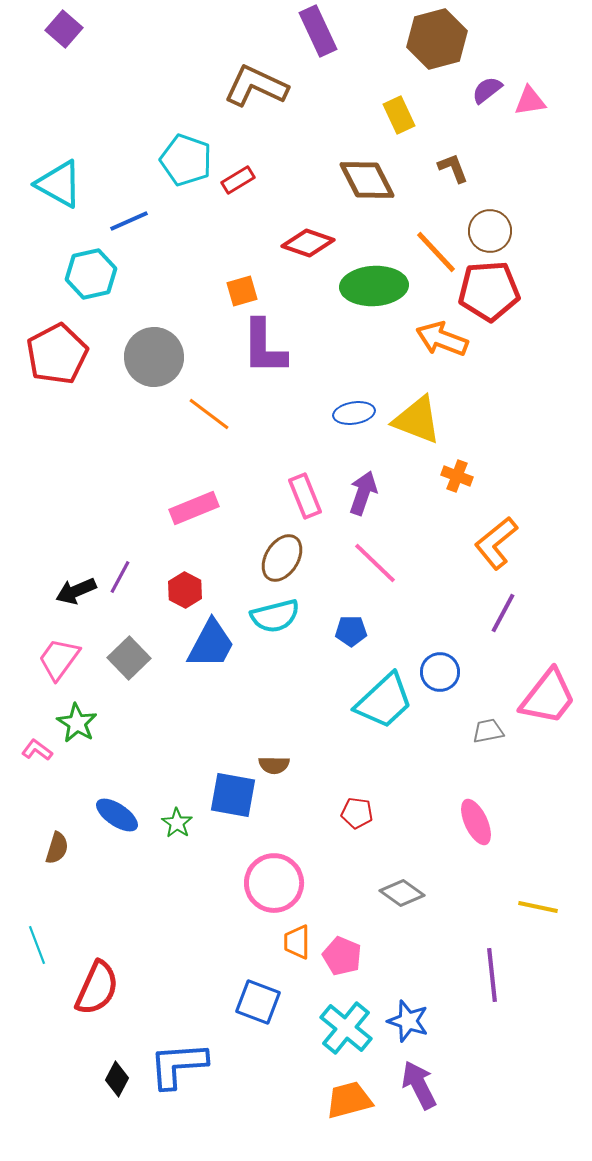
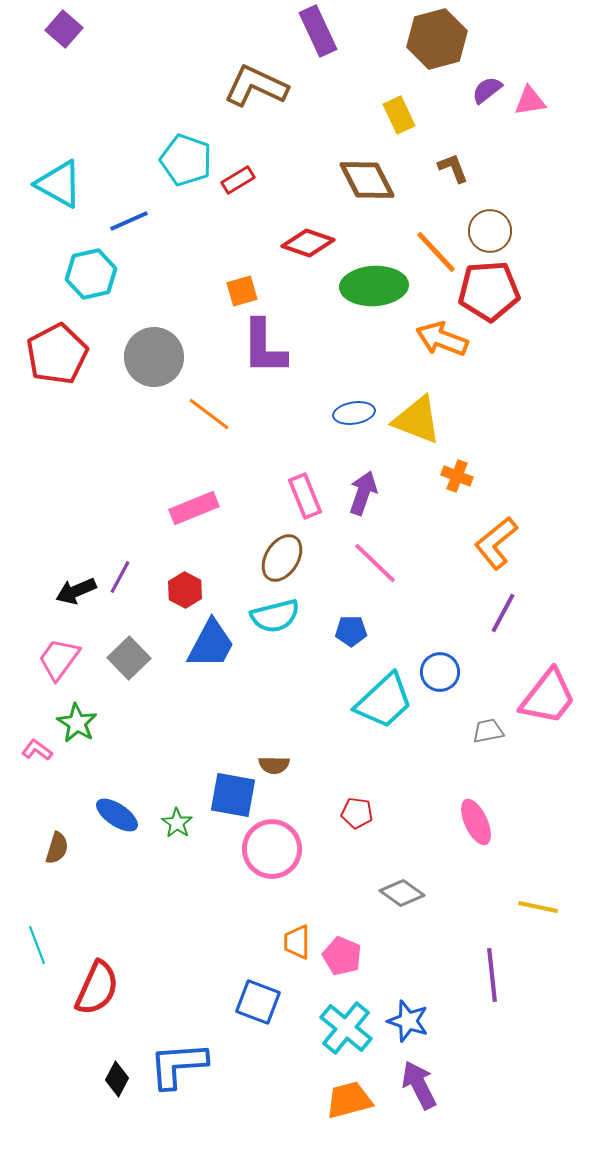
pink circle at (274, 883): moved 2 px left, 34 px up
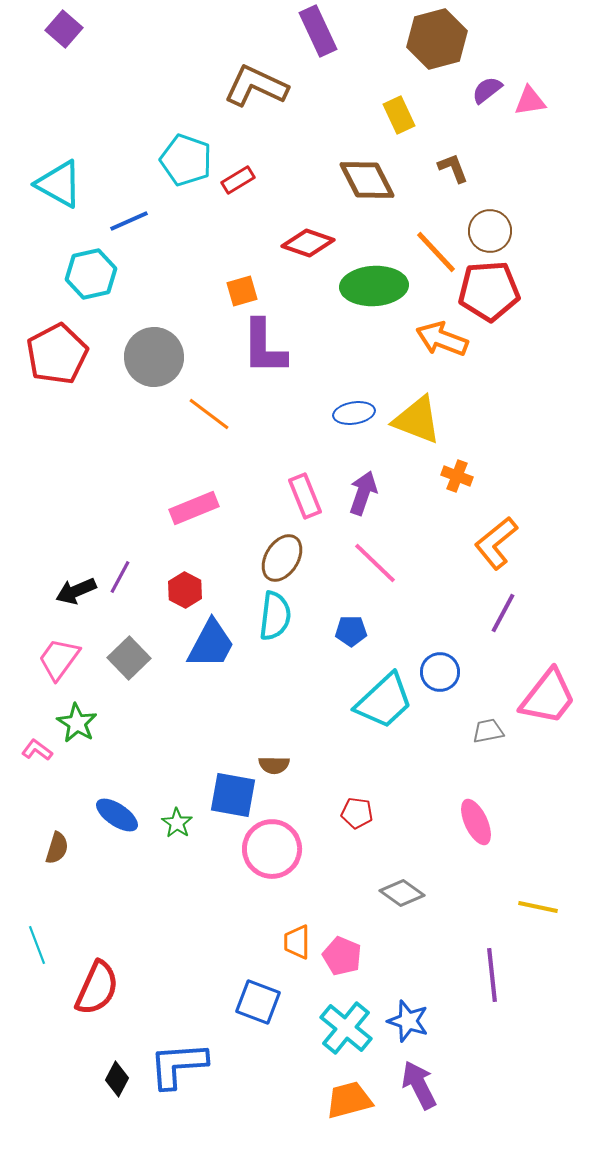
cyan semicircle at (275, 616): rotated 69 degrees counterclockwise
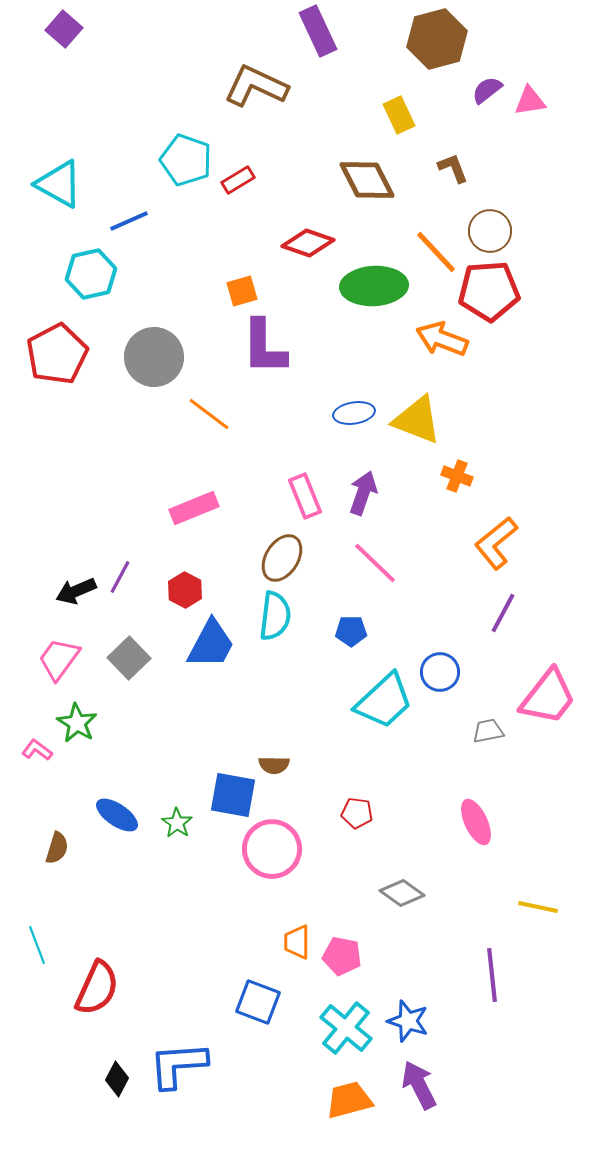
pink pentagon at (342, 956): rotated 12 degrees counterclockwise
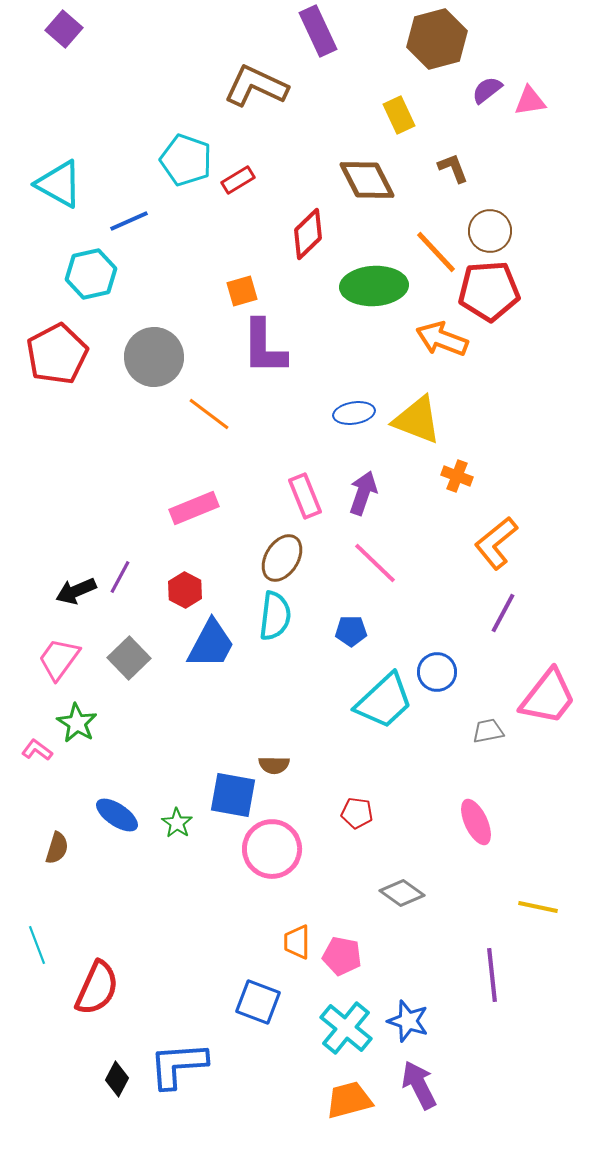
red diamond at (308, 243): moved 9 px up; rotated 63 degrees counterclockwise
blue circle at (440, 672): moved 3 px left
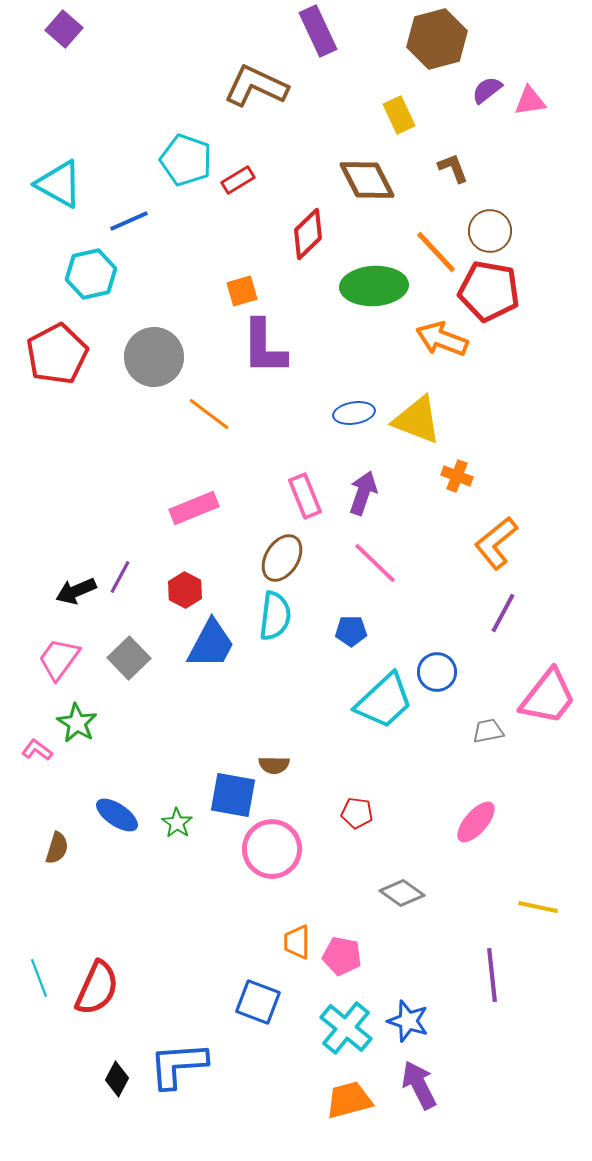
red pentagon at (489, 291): rotated 14 degrees clockwise
pink ellipse at (476, 822): rotated 66 degrees clockwise
cyan line at (37, 945): moved 2 px right, 33 px down
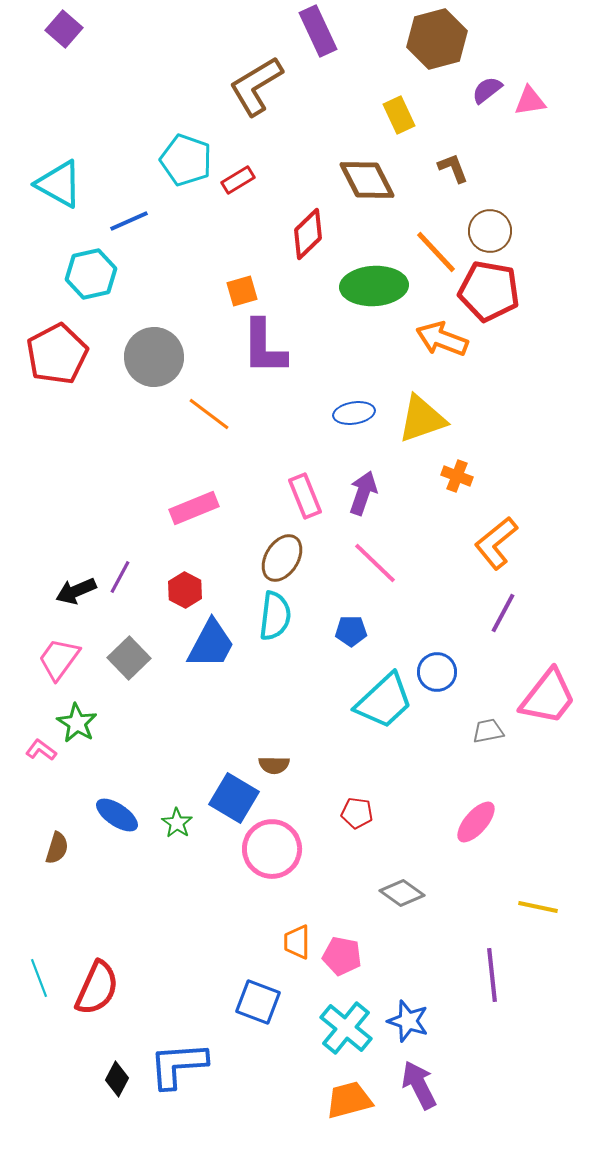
brown L-shape at (256, 86): rotated 56 degrees counterclockwise
yellow triangle at (417, 420): moved 5 px right, 1 px up; rotated 40 degrees counterclockwise
pink L-shape at (37, 750): moved 4 px right
blue square at (233, 795): moved 1 px right, 3 px down; rotated 21 degrees clockwise
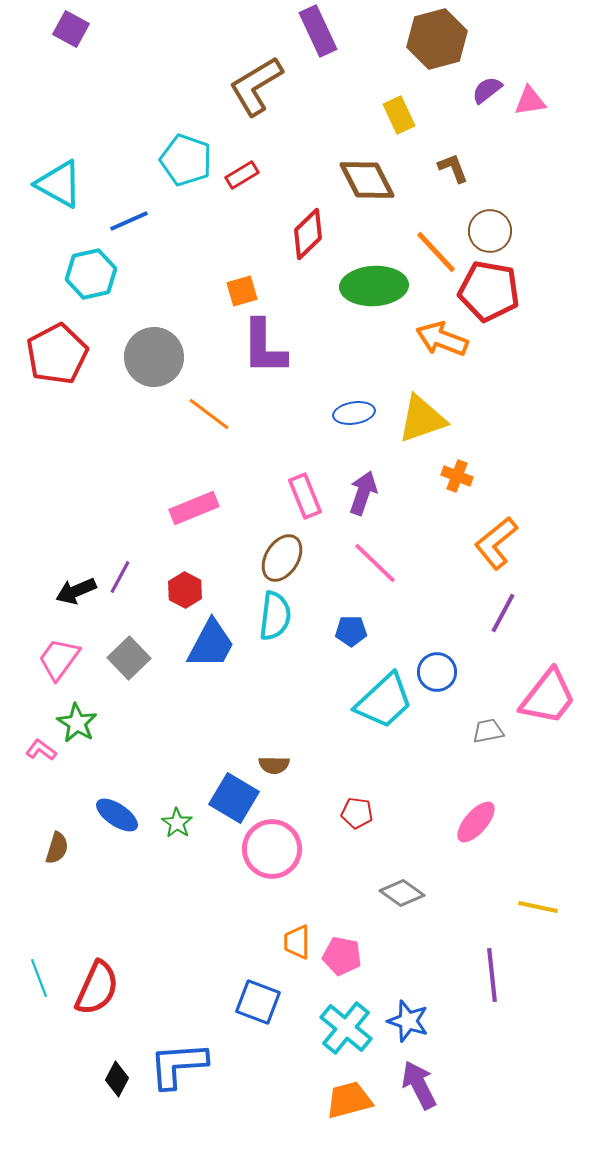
purple square at (64, 29): moved 7 px right; rotated 12 degrees counterclockwise
red rectangle at (238, 180): moved 4 px right, 5 px up
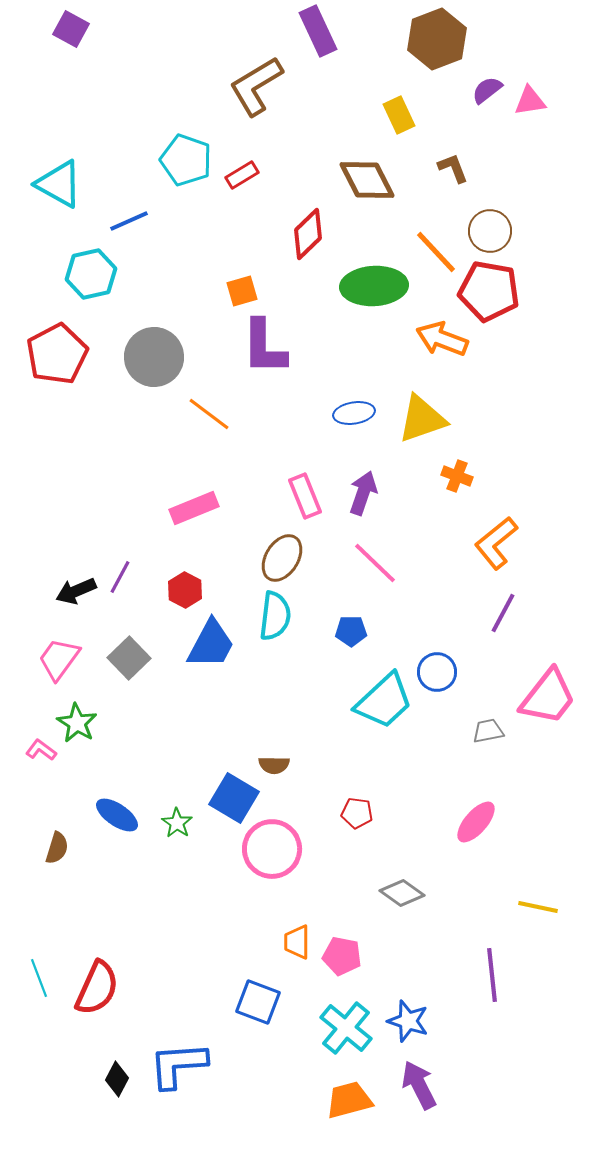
brown hexagon at (437, 39): rotated 6 degrees counterclockwise
